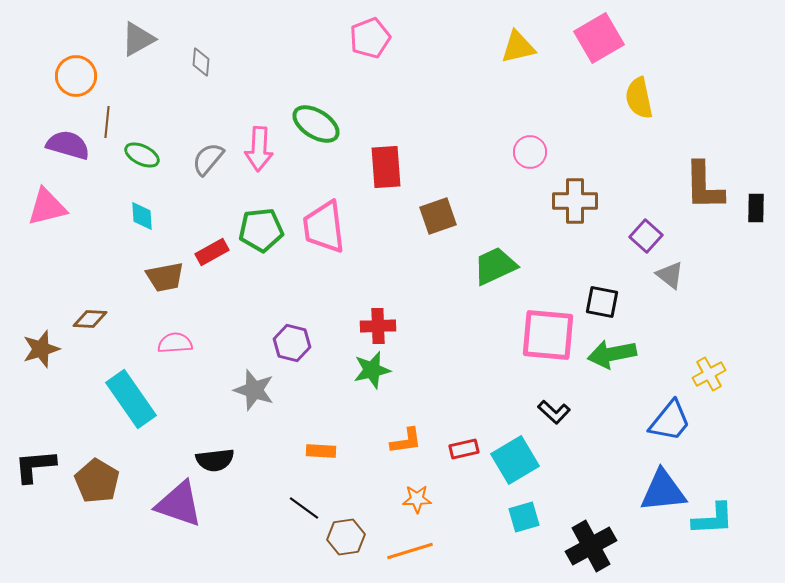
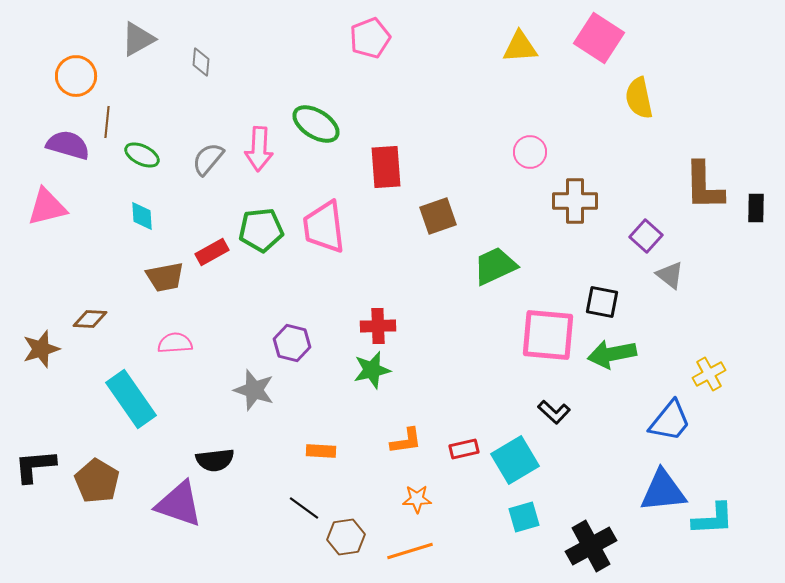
pink square at (599, 38): rotated 27 degrees counterclockwise
yellow triangle at (518, 47): moved 2 px right; rotated 9 degrees clockwise
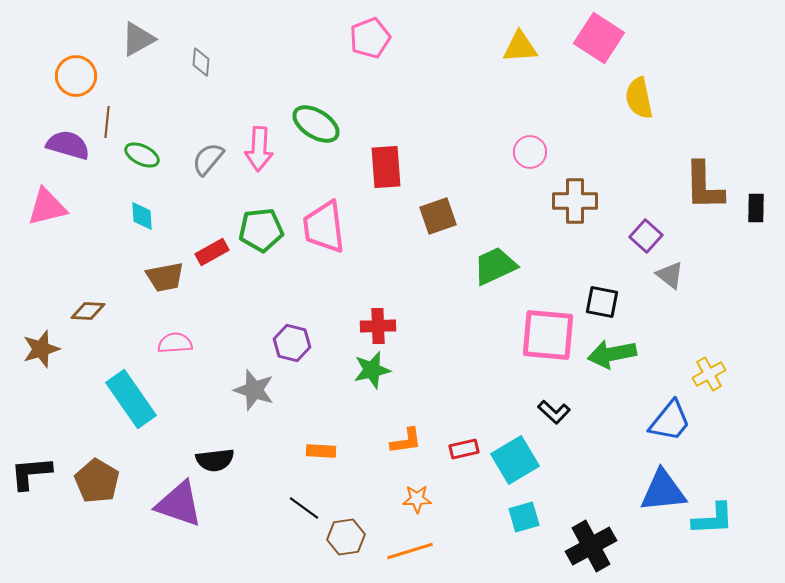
brown diamond at (90, 319): moved 2 px left, 8 px up
black L-shape at (35, 466): moved 4 px left, 7 px down
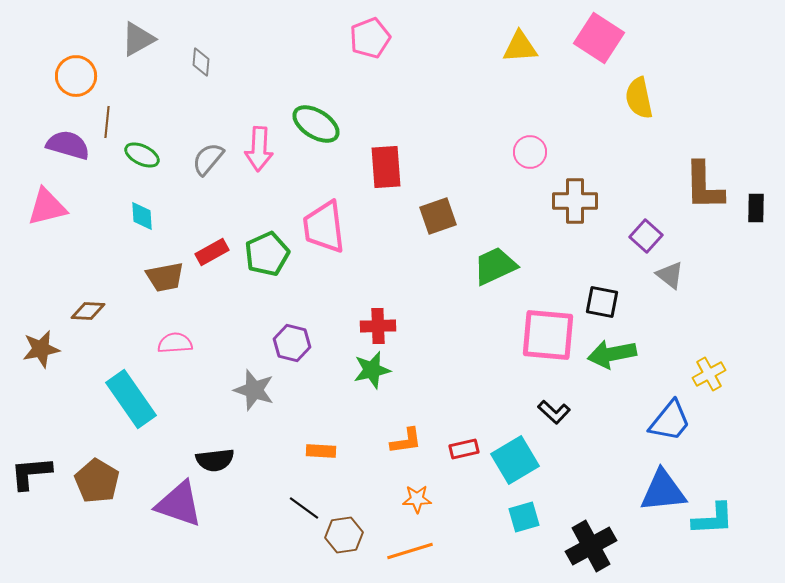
green pentagon at (261, 230): moved 6 px right, 24 px down; rotated 18 degrees counterclockwise
brown star at (41, 349): rotated 6 degrees clockwise
brown hexagon at (346, 537): moved 2 px left, 2 px up
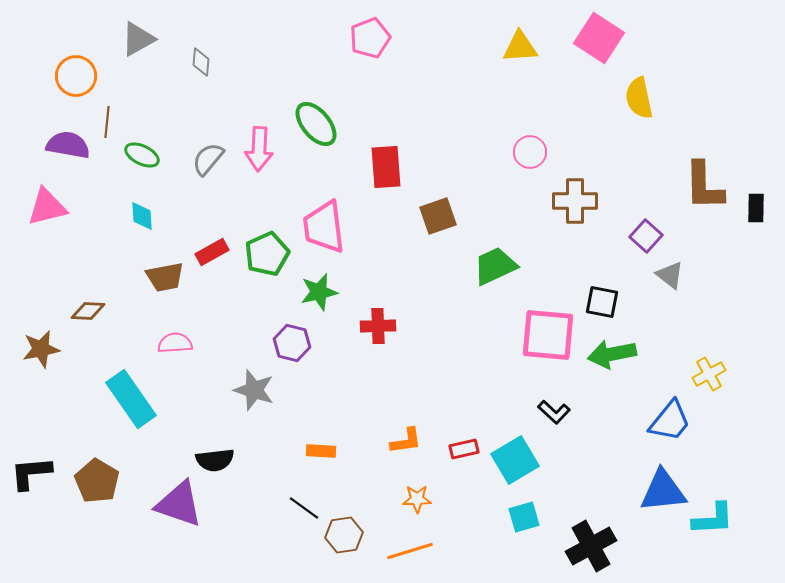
green ellipse at (316, 124): rotated 18 degrees clockwise
purple semicircle at (68, 145): rotated 6 degrees counterclockwise
green star at (372, 370): moved 53 px left, 78 px up
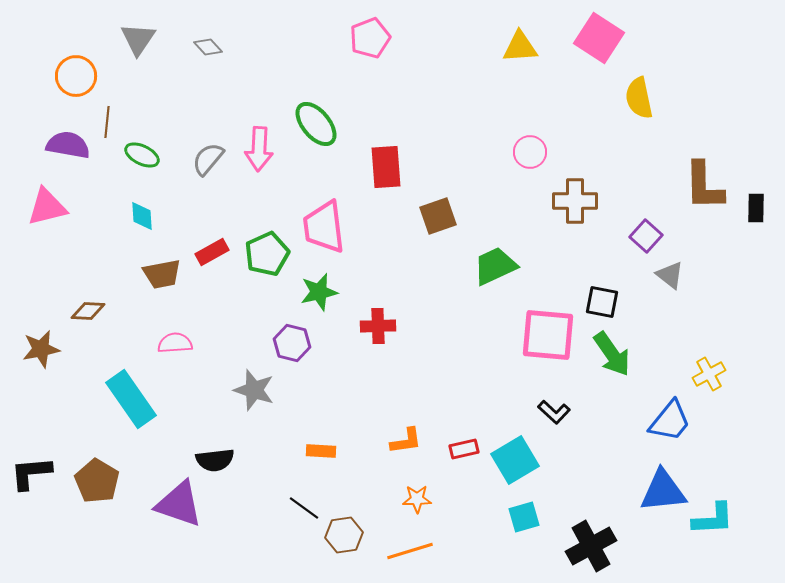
gray triangle at (138, 39): rotated 27 degrees counterclockwise
gray diamond at (201, 62): moved 7 px right, 15 px up; rotated 48 degrees counterclockwise
brown trapezoid at (165, 277): moved 3 px left, 3 px up
green arrow at (612, 354): rotated 114 degrees counterclockwise
